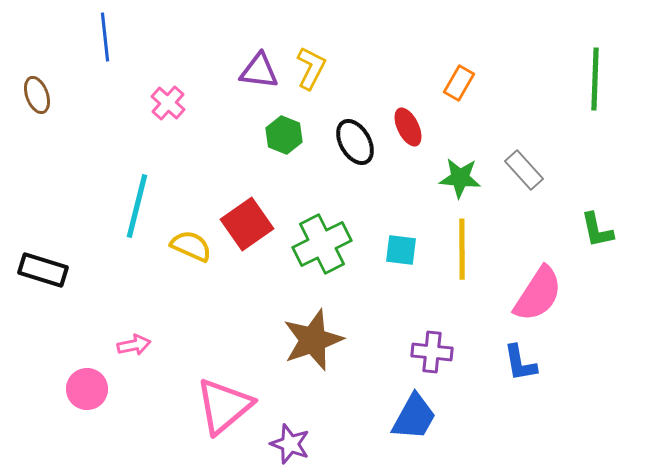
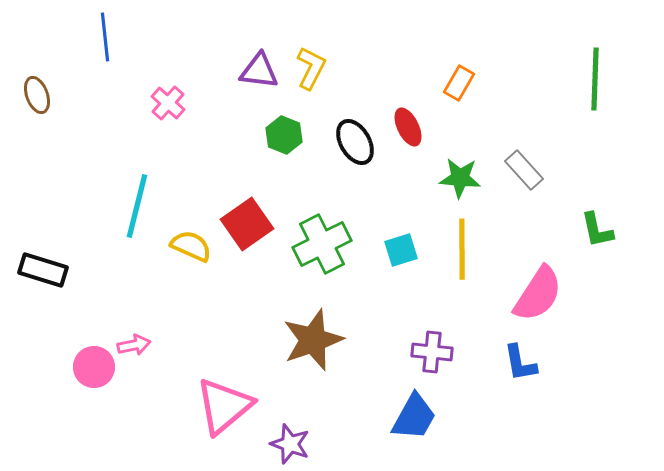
cyan square: rotated 24 degrees counterclockwise
pink circle: moved 7 px right, 22 px up
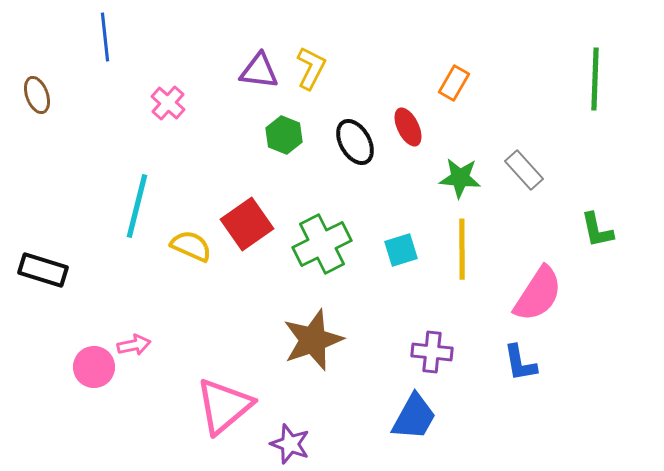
orange rectangle: moved 5 px left
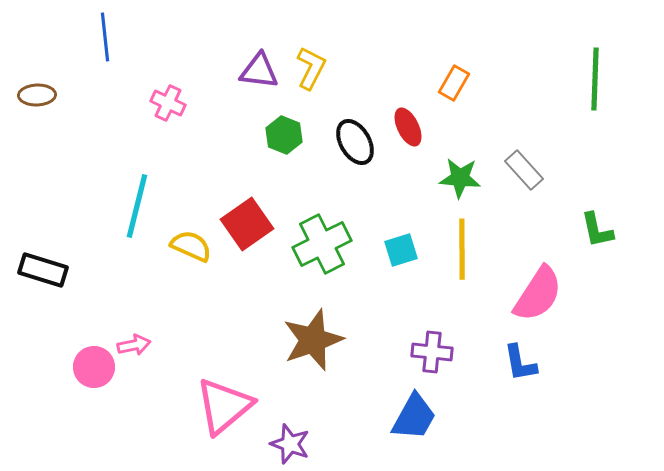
brown ellipse: rotated 72 degrees counterclockwise
pink cross: rotated 16 degrees counterclockwise
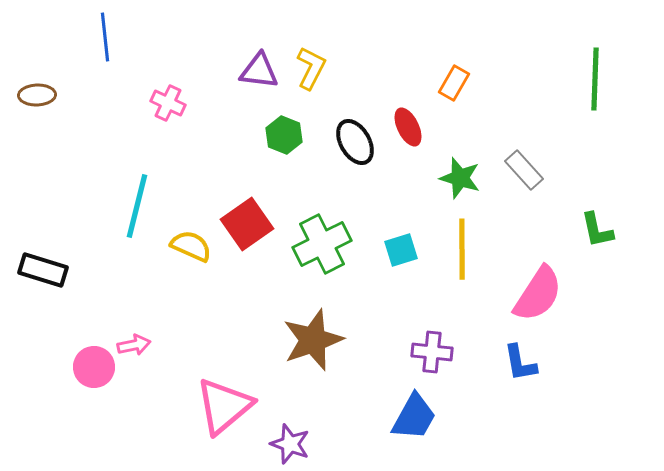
green star: rotated 12 degrees clockwise
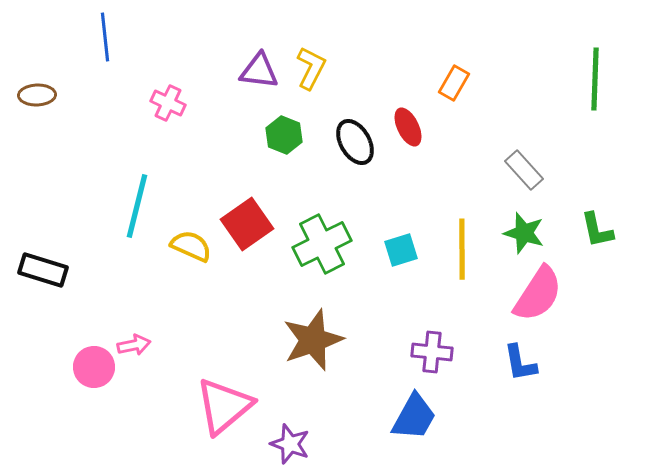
green star: moved 64 px right, 55 px down
